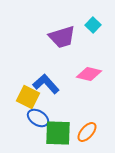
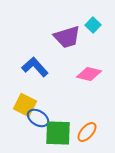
purple trapezoid: moved 5 px right
blue L-shape: moved 11 px left, 17 px up
yellow square: moved 3 px left, 8 px down
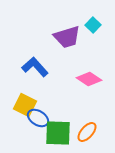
pink diamond: moved 5 px down; rotated 20 degrees clockwise
